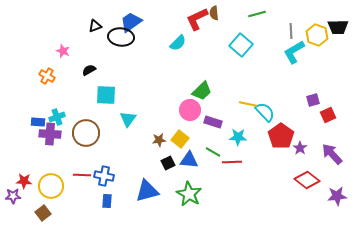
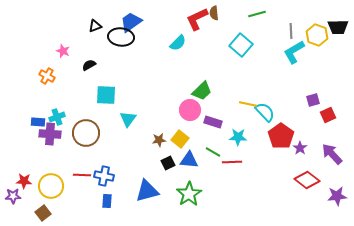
black semicircle at (89, 70): moved 5 px up
green star at (189, 194): rotated 10 degrees clockwise
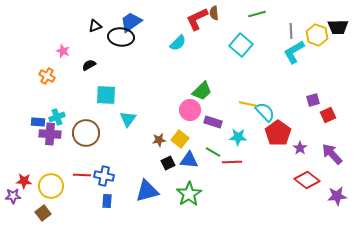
red pentagon at (281, 136): moved 3 px left, 3 px up
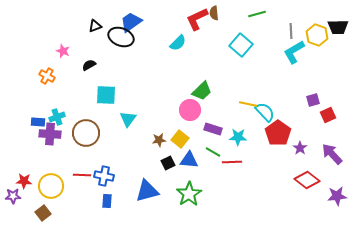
black ellipse at (121, 37): rotated 15 degrees clockwise
purple rectangle at (213, 122): moved 7 px down
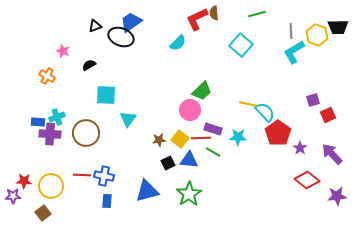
red line at (232, 162): moved 31 px left, 24 px up
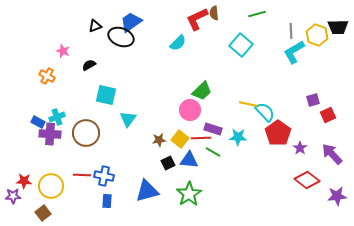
cyan square at (106, 95): rotated 10 degrees clockwise
blue rectangle at (38, 122): rotated 24 degrees clockwise
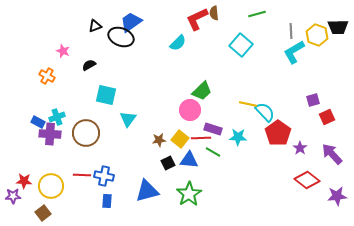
red square at (328, 115): moved 1 px left, 2 px down
